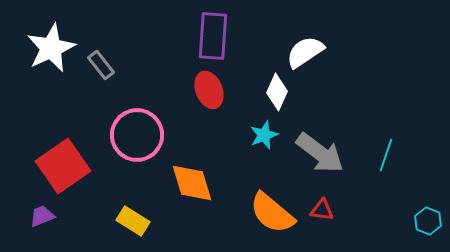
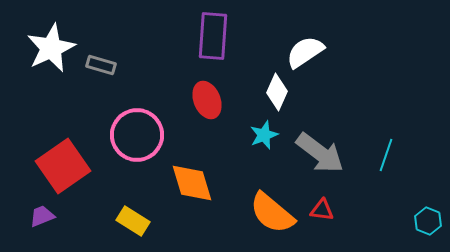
gray rectangle: rotated 36 degrees counterclockwise
red ellipse: moved 2 px left, 10 px down
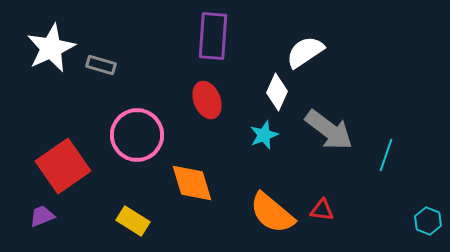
gray arrow: moved 9 px right, 23 px up
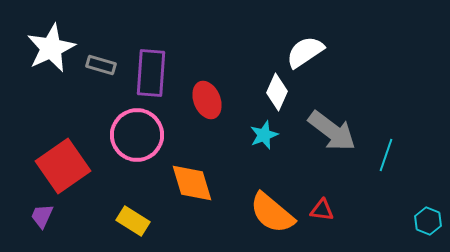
purple rectangle: moved 62 px left, 37 px down
gray arrow: moved 3 px right, 1 px down
purple trapezoid: rotated 44 degrees counterclockwise
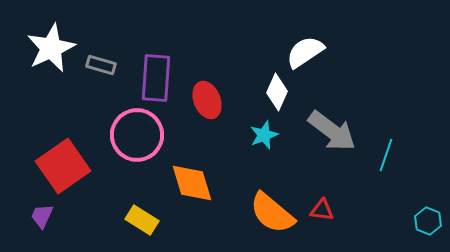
purple rectangle: moved 5 px right, 5 px down
yellow rectangle: moved 9 px right, 1 px up
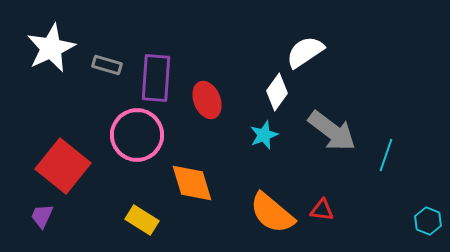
gray rectangle: moved 6 px right
white diamond: rotated 12 degrees clockwise
red square: rotated 16 degrees counterclockwise
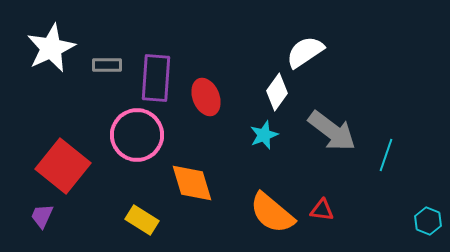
gray rectangle: rotated 16 degrees counterclockwise
red ellipse: moved 1 px left, 3 px up
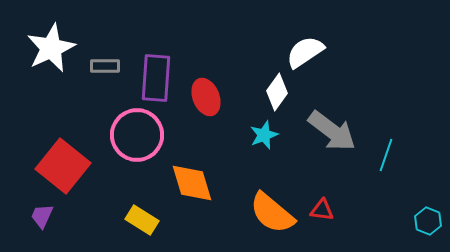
gray rectangle: moved 2 px left, 1 px down
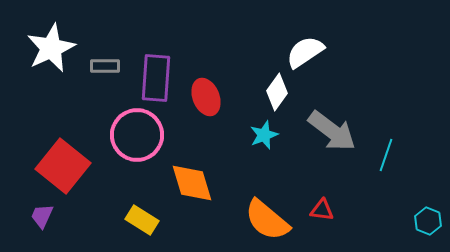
orange semicircle: moved 5 px left, 7 px down
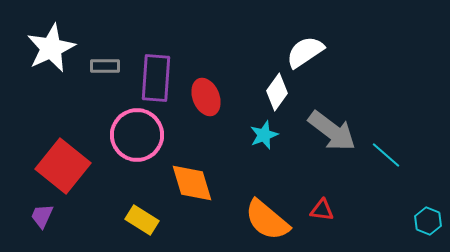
cyan line: rotated 68 degrees counterclockwise
